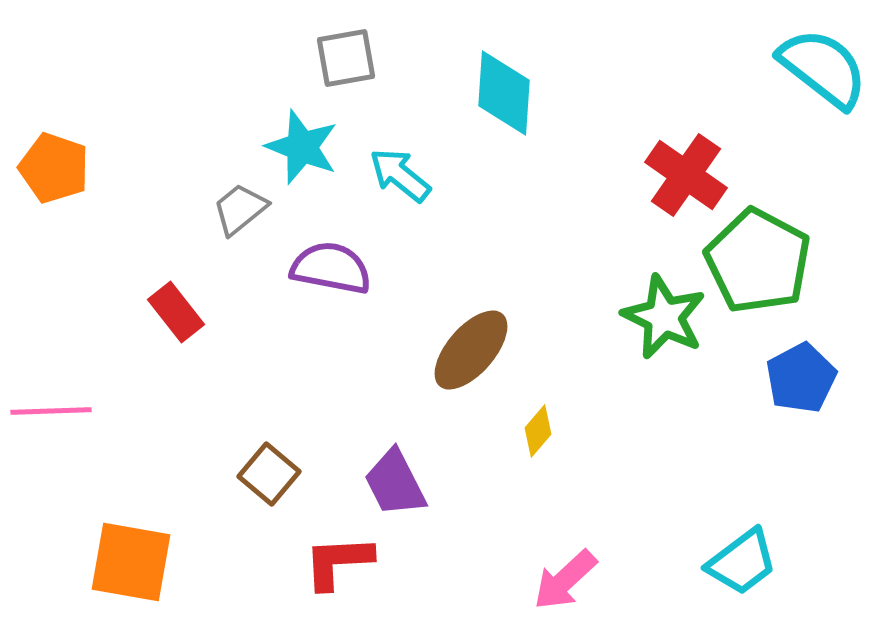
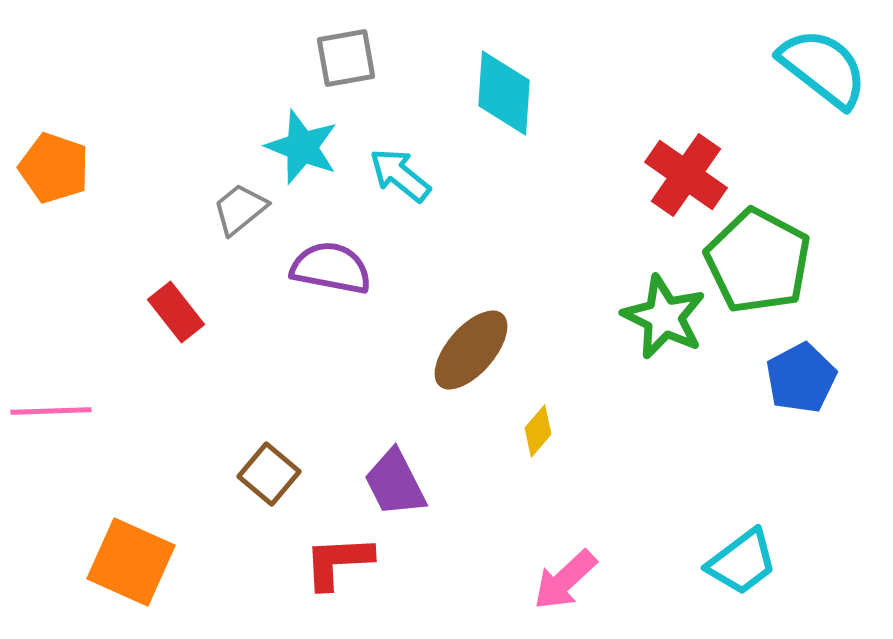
orange square: rotated 14 degrees clockwise
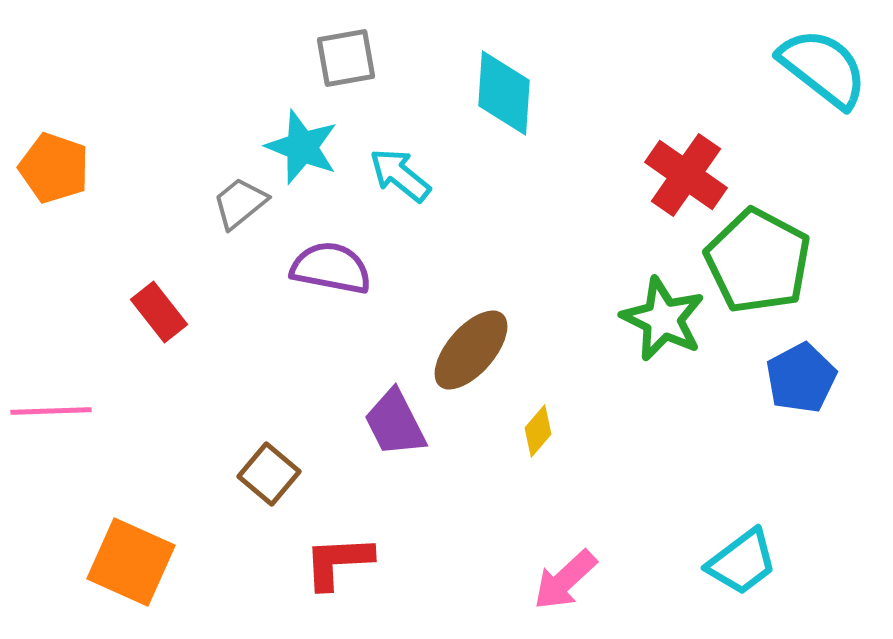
gray trapezoid: moved 6 px up
red rectangle: moved 17 px left
green star: moved 1 px left, 2 px down
purple trapezoid: moved 60 px up
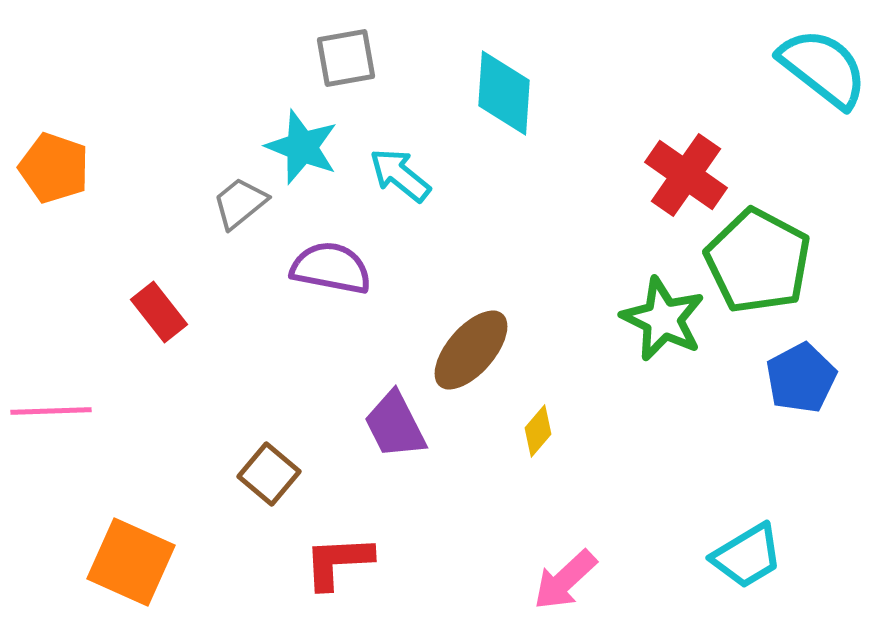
purple trapezoid: moved 2 px down
cyan trapezoid: moved 5 px right, 6 px up; rotated 6 degrees clockwise
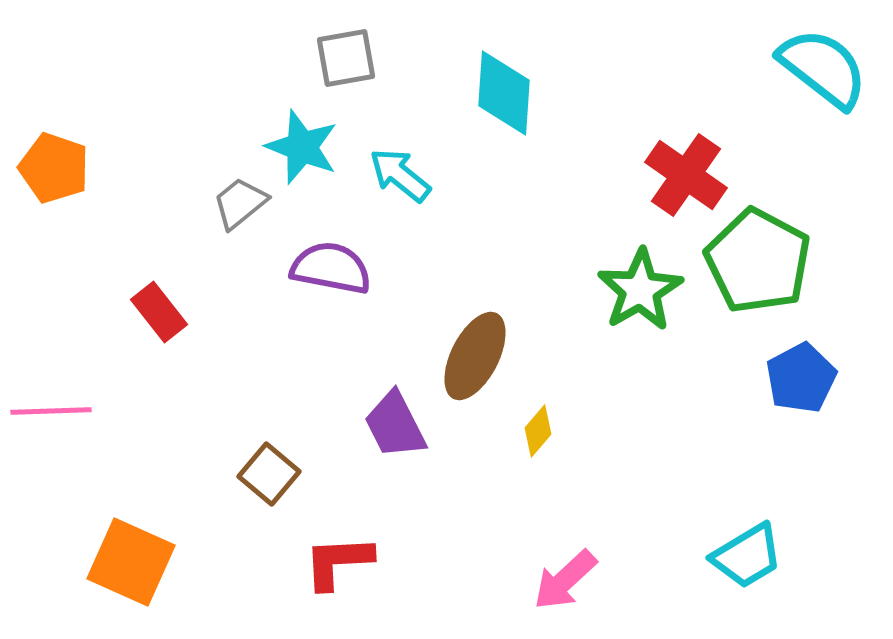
green star: moved 23 px left, 29 px up; rotated 16 degrees clockwise
brown ellipse: moved 4 px right, 6 px down; rotated 14 degrees counterclockwise
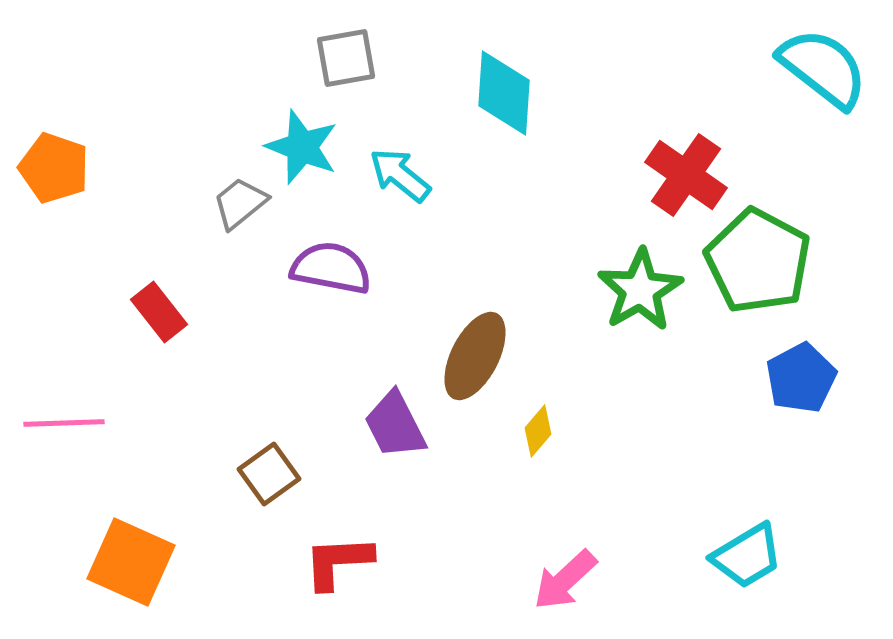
pink line: moved 13 px right, 12 px down
brown square: rotated 14 degrees clockwise
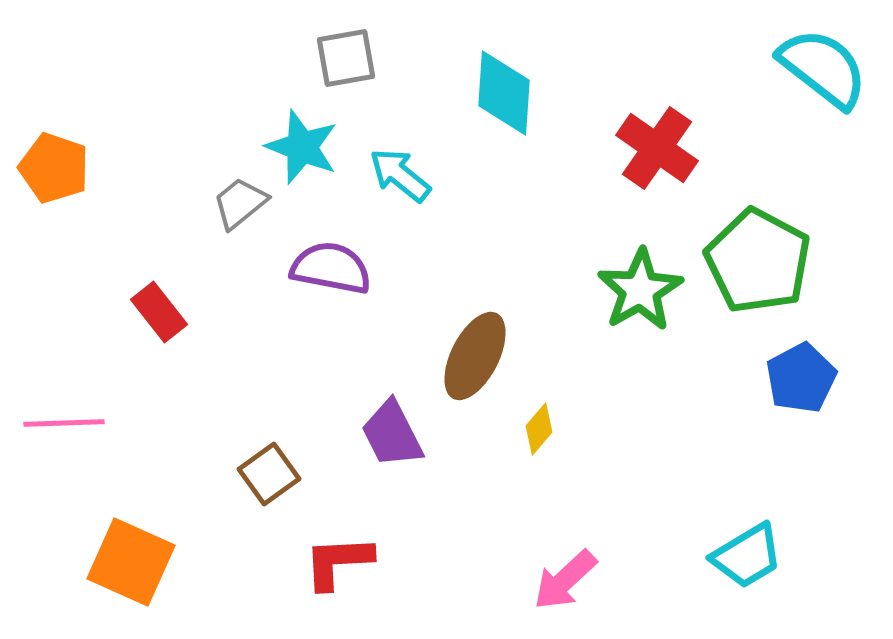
red cross: moved 29 px left, 27 px up
purple trapezoid: moved 3 px left, 9 px down
yellow diamond: moved 1 px right, 2 px up
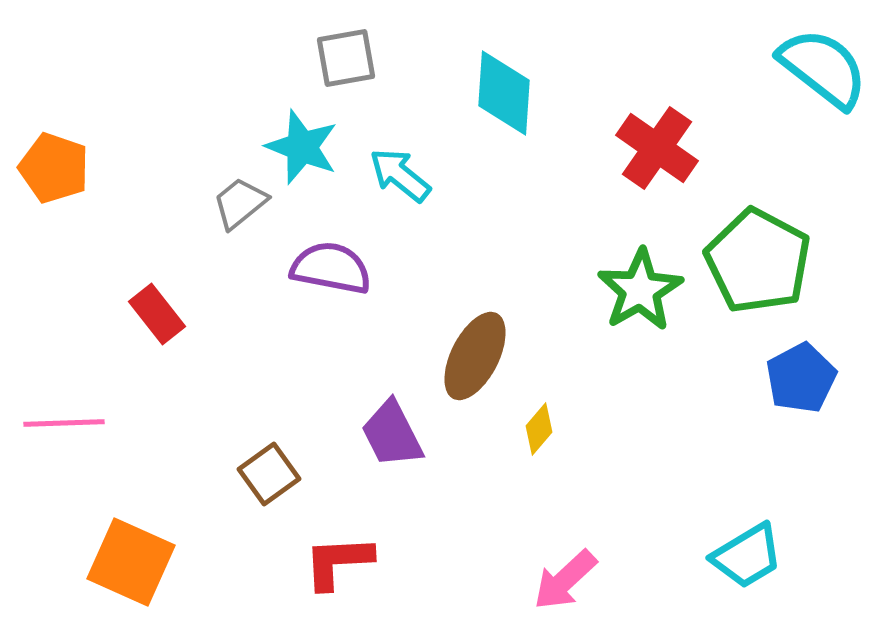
red rectangle: moved 2 px left, 2 px down
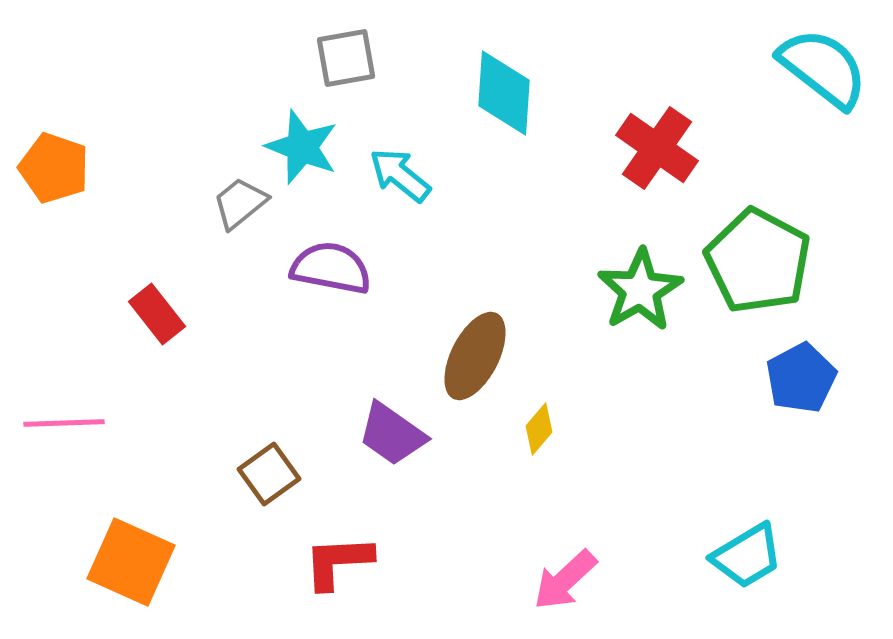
purple trapezoid: rotated 28 degrees counterclockwise
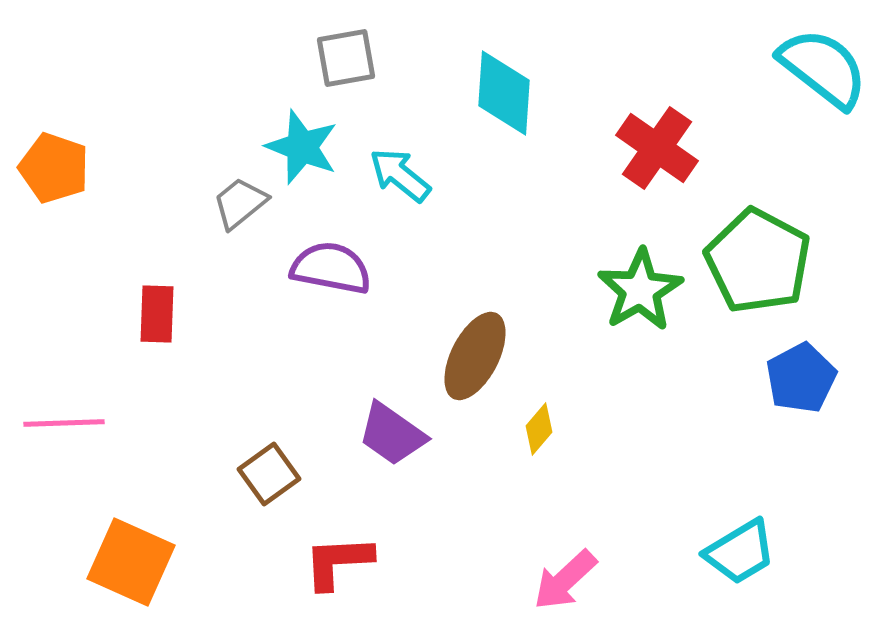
red rectangle: rotated 40 degrees clockwise
cyan trapezoid: moved 7 px left, 4 px up
